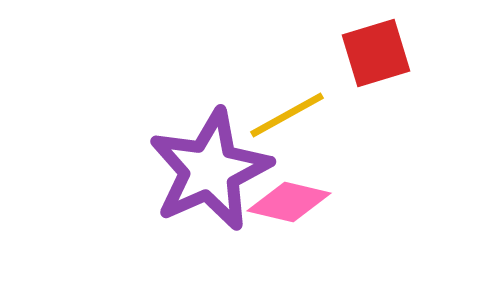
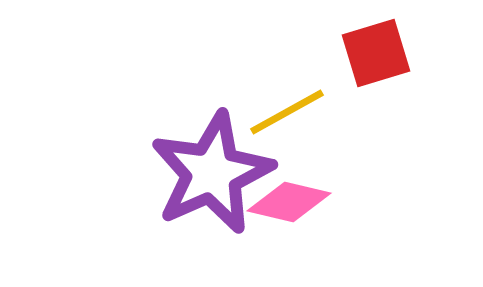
yellow line: moved 3 px up
purple star: moved 2 px right, 3 px down
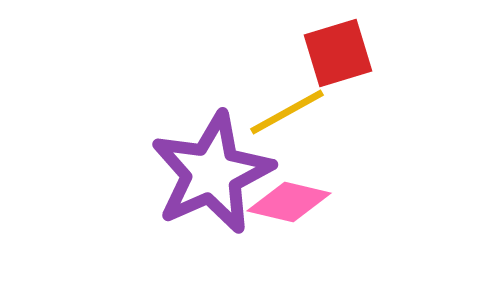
red square: moved 38 px left
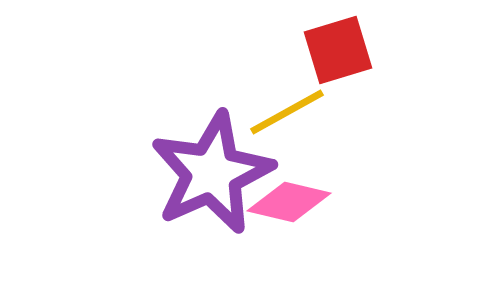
red square: moved 3 px up
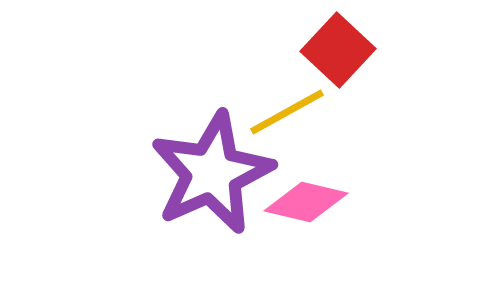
red square: rotated 30 degrees counterclockwise
pink diamond: moved 17 px right
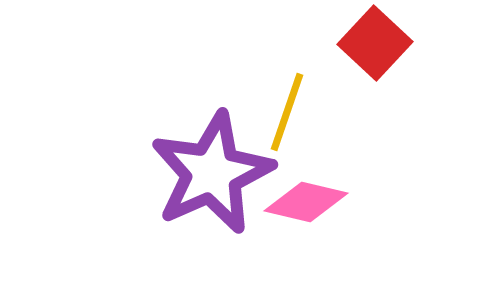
red square: moved 37 px right, 7 px up
yellow line: rotated 42 degrees counterclockwise
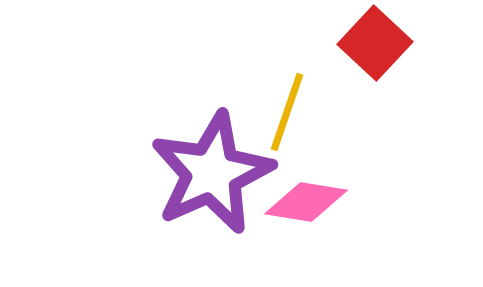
pink diamond: rotated 4 degrees counterclockwise
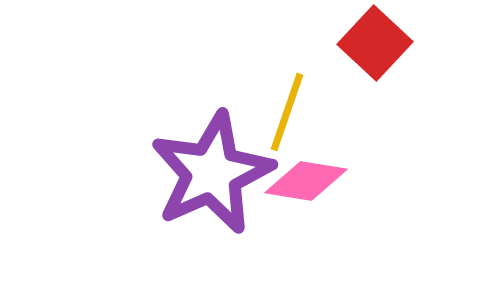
pink diamond: moved 21 px up
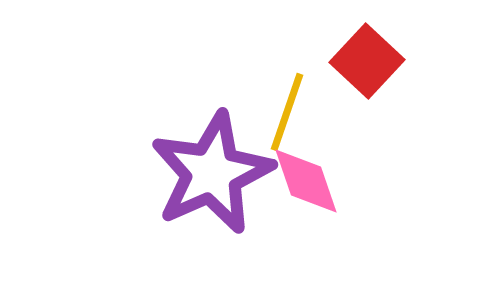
red square: moved 8 px left, 18 px down
pink diamond: rotated 62 degrees clockwise
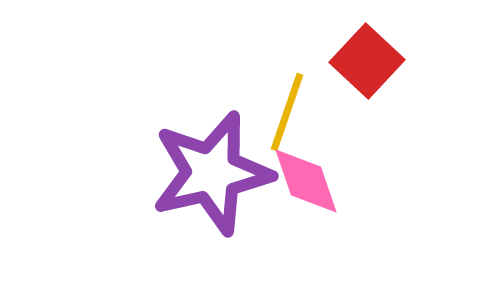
purple star: rotated 11 degrees clockwise
